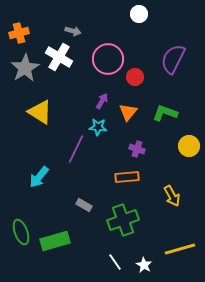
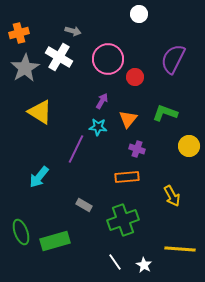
orange triangle: moved 7 px down
yellow line: rotated 20 degrees clockwise
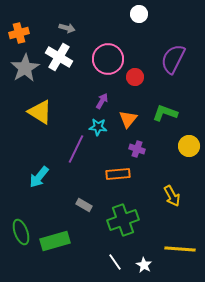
gray arrow: moved 6 px left, 3 px up
orange rectangle: moved 9 px left, 3 px up
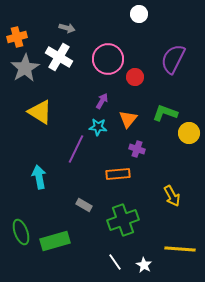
orange cross: moved 2 px left, 4 px down
yellow circle: moved 13 px up
cyan arrow: rotated 130 degrees clockwise
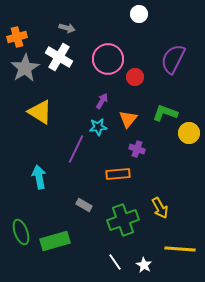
cyan star: rotated 12 degrees counterclockwise
yellow arrow: moved 12 px left, 12 px down
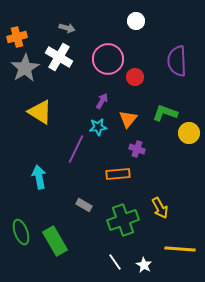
white circle: moved 3 px left, 7 px down
purple semicircle: moved 4 px right, 2 px down; rotated 28 degrees counterclockwise
green rectangle: rotated 76 degrees clockwise
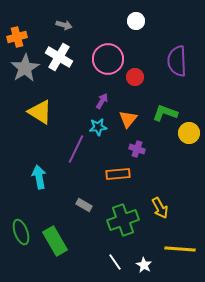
gray arrow: moved 3 px left, 3 px up
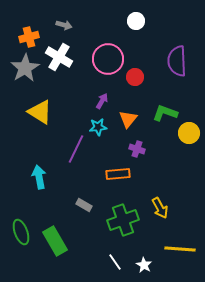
orange cross: moved 12 px right
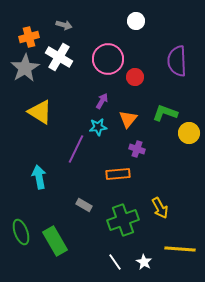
white star: moved 3 px up
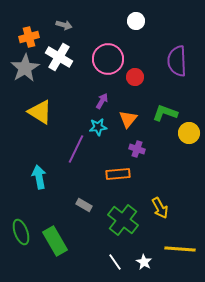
green cross: rotated 32 degrees counterclockwise
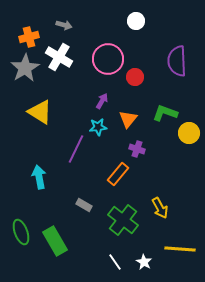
orange rectangle: rotated 45 degrees counterclockwise
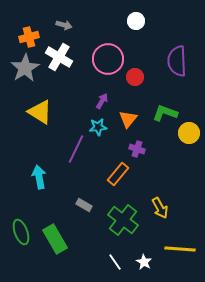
green rectangle: moved 2 px up
